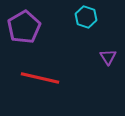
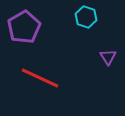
red line: rotated 12 degrees clockwise
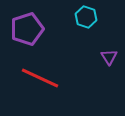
purple pentagon: moved 3 px right, 2 px down; rotated 12 degrees clockwise
purple triangle: moved 1 px right
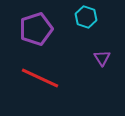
purple pentagon: moved 9 px right
purple triangle: moved 7 px left, 1 px down
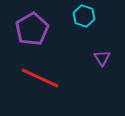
cyan hexagon: moved 2 px left, 1 px up
purple pentagon: moved 4 px left; rotated 12 degrees counterclockwise
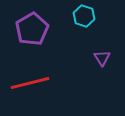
red line: moved 10 px left, 5 px down; rotated 39 degrees counterclockwise
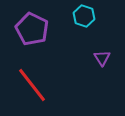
purple pentagon: rotated 16 degrees counterclockwise
red line: moved 2 px right, 2 px down; rotated 66 degrees clockwise
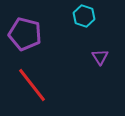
purple pentagon: moved 7 px left, 5 px down; rotated 12 degrees counterclockwise
purple triangle: moved 2 px left, 1 px up
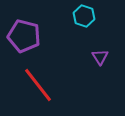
purple pentagon: moved 1 px left, 2 px down
red line: moved 6 px right
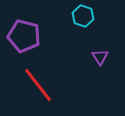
cyan hexagon: moved 1 px left
